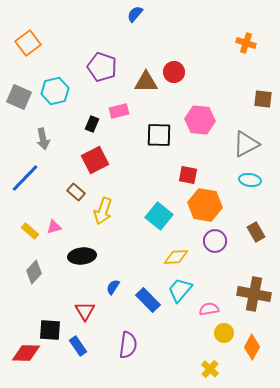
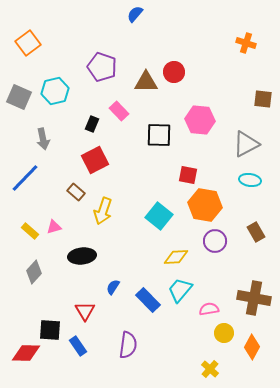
pink rectangle at (119, 111): rotated 60 degrees clockwise
brown cross at (254, 294): moved 4 px down
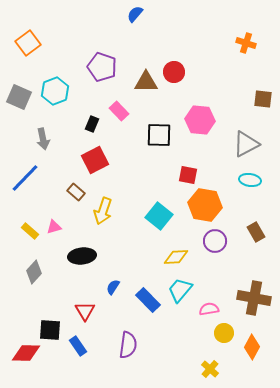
cyan hexagon at (55, 91): rotated 8 degrees counterclockwise
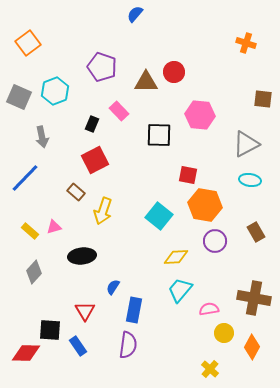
pink hexagon at (200, 120): moved 5 px up
gray arrow at (43, 139): moved 1 px left, 2 px up
blue rectangle at (148, 300): moved 14 px left, 10 px down; rotated 55 degrees clockwise
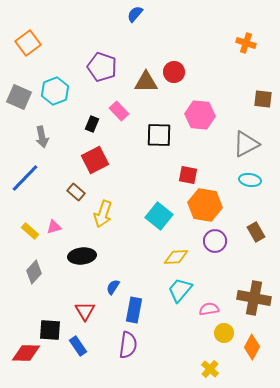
yellow arrow at (103, 211): moved 3 px down
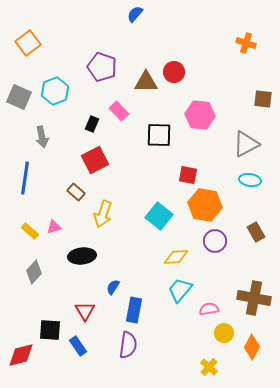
blue line at (25, 178): rotated 36 degrees counterclockwise
red diamond at (26, 353): moved 5 px left, 2 px down; rotated 16 degrees counterclockwise
yellow cross at (210, 369): moved 1 px left, 2 px up
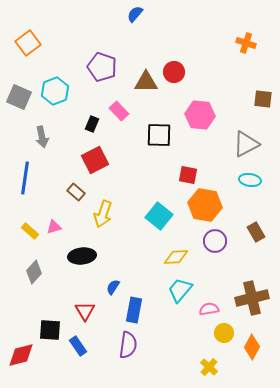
brown cross at (254, 298): moved 2 px left; rotated 24 degrees counterclockwise
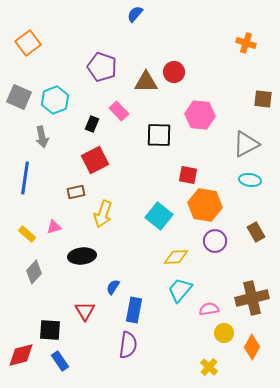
cyan hexagon at (55, 91): moved 9 px down
brown rectangle at (76, 192): rotated 54 degrees counterclockwise
yellow rectangle at (30, 231): moved 3 px left, 3 px down
blue rectangle at (78, 346): moved 18 px left, 15 px down
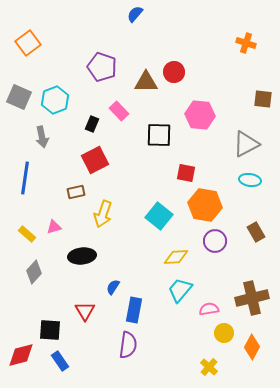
red square at (188, 175): moved 2 px left, 2 px up
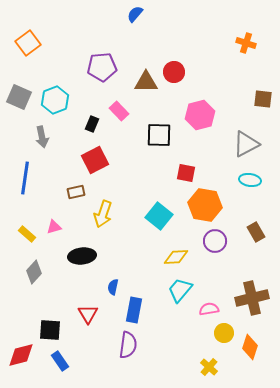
purple pentagon at (102, 67): rotated 24 degrees counterclockwise
pink hexagon at (200, 115): rotated 20 degrees counterclockwise
blue semicircle at (113, 287): rotated 21 degrees counterclockwise
red triangle at (85, 311): moved 3 px right, 3 px down
orange diamond at (252, 347): moved 2 px left; rotated 10 degrees counterclockwise
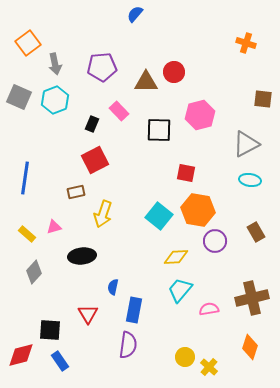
black square at (159, 135): moved 5 px up
gray arrow at (42, 137): moved 13 px right, 73 px up
orange hexagon at (205, 205): moved 7 px left, 5 px down
yellow circle at (224, 333): moved 39 px left, 24 px down
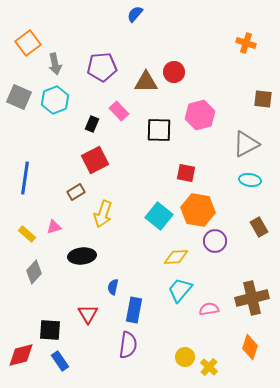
brown rectangle at (76, 192): rotated 18 degrees counterclockwise
brown rectangle at (256, 232): moved 3 px right, 5 px up
